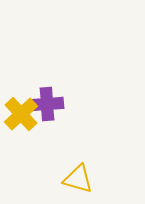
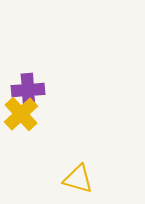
purple cross: moved 19 px left, 14 px up
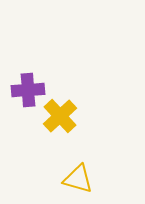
yellow cross: moved 39 px right, 2 px down
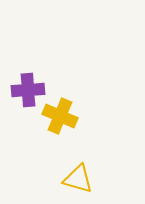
yellow cross: rotated 24 degrees counterclockwise
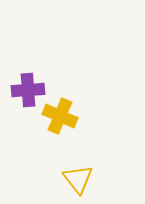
yellow triangle: rotated 36 degrees clockwise
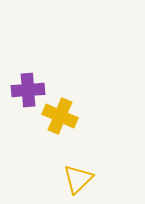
yellow triangle: rotated 24 degrees clockwise
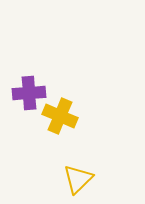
purple cross: moved 1 px right, 3 px down
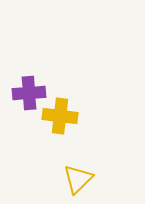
yellow cross: rotated 16 degrees counterclockwise
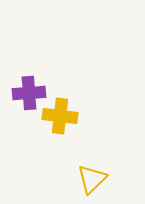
yellow triangle: moved 14 px right
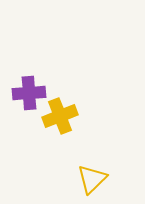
yellow cross: rotated 28 degrees counterclockwise
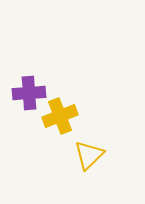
yellow triangle: moved 3 px left, 24 px up
